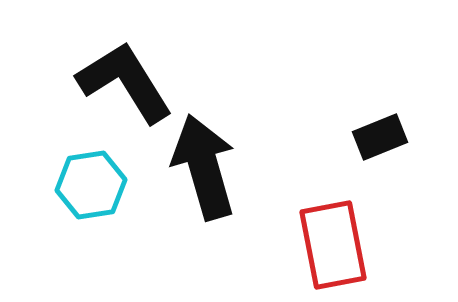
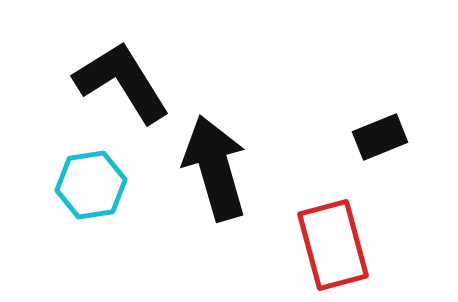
black L-shape: moved 3 px left
black arrow: moved 11 px right, 1 px down
red rectangle: rotated 4 degrees counterclockwise
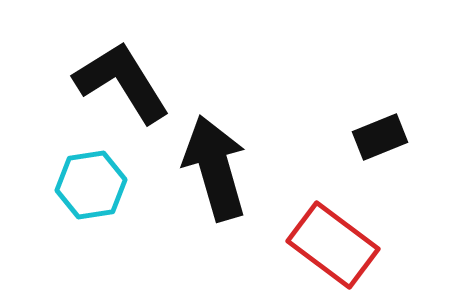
red rectangle: rotated 38 degrees counterclockwise
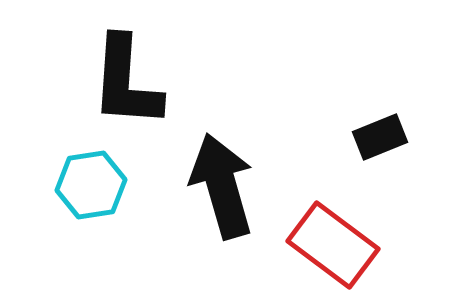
black L-shape: moved 4 px right; rotated 144 degrees counterclockwise
black arrow: moved 7 px right, 18 px down
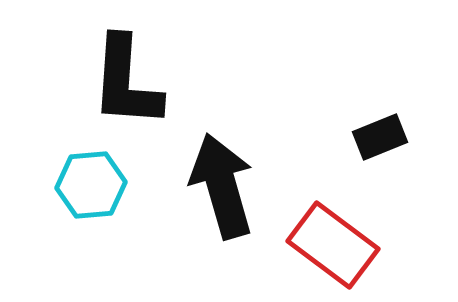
cyan hexagon: rotated 4 degrees clockwise
